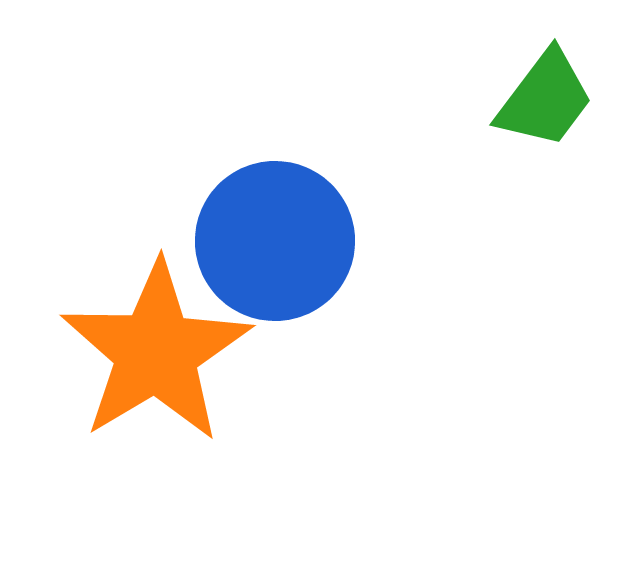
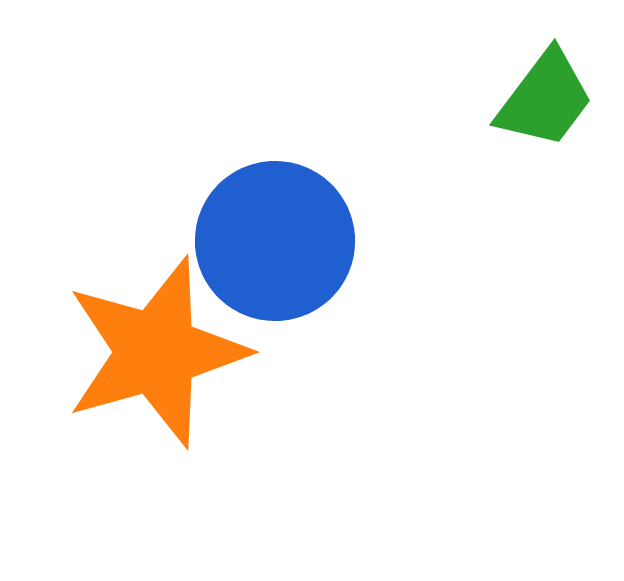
orange star: rotated 15 degrees clockwise
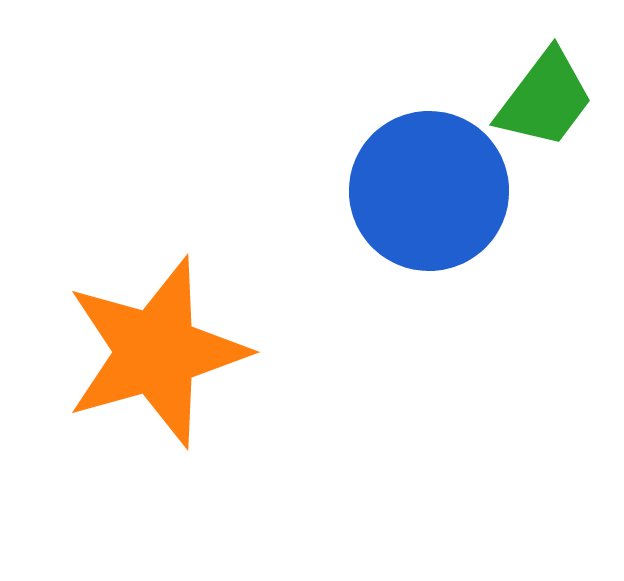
blue circle: moved 154 px right, 50 px up
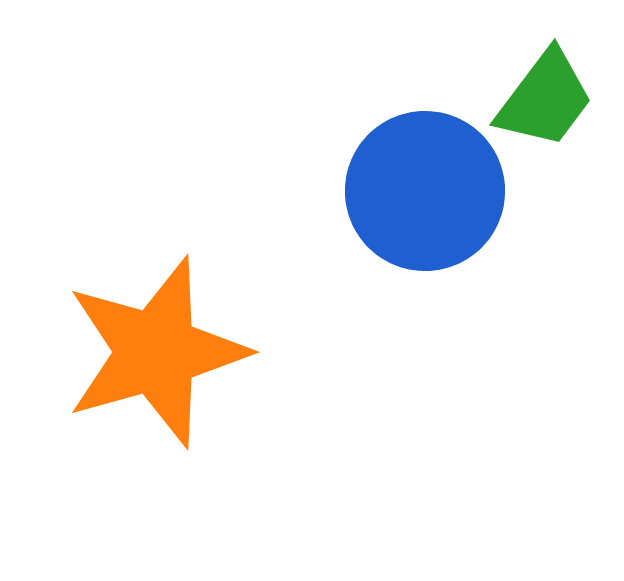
blue circle: moved 4 px left
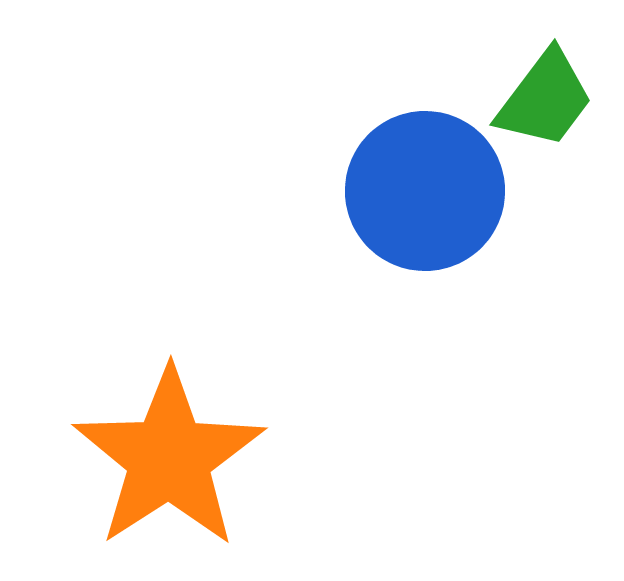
orange star: moved 13 px right, 106 px down; rotated 17 degrees counterclockwise
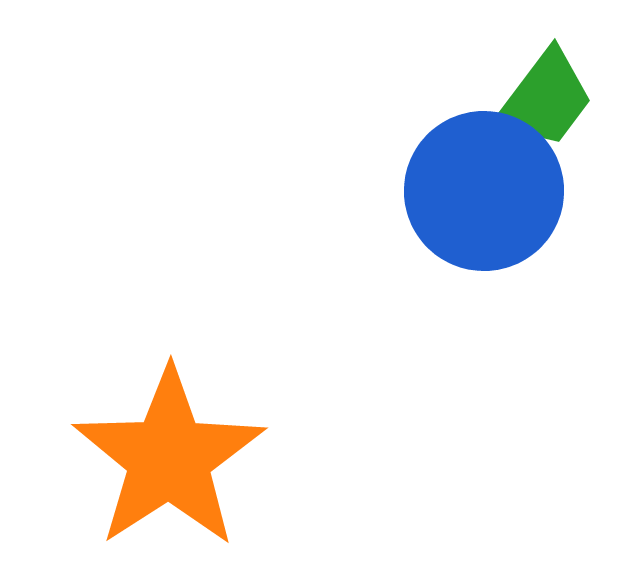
blue circle: moved 59 px right
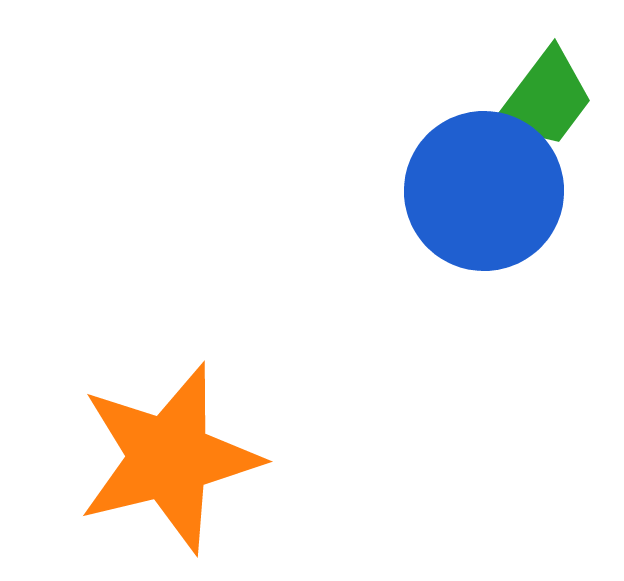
orange star: rotated 19 degrees clockwise
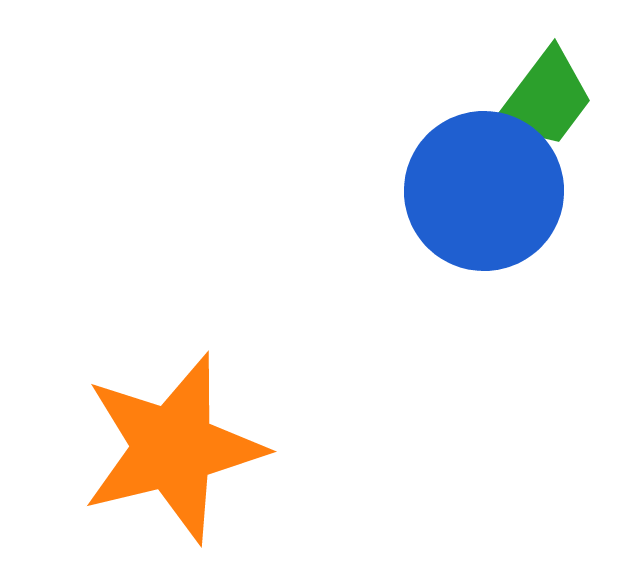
orange star: moved 4 px right, 10 px up
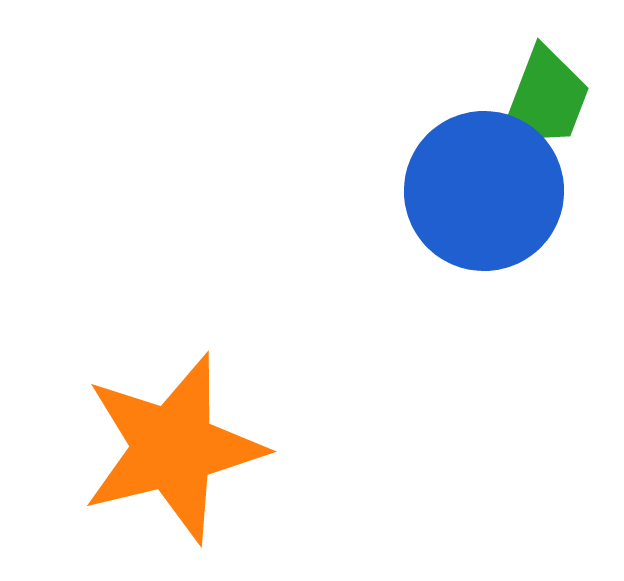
green trapezoid: rotated 16 degrees counterclockwise
